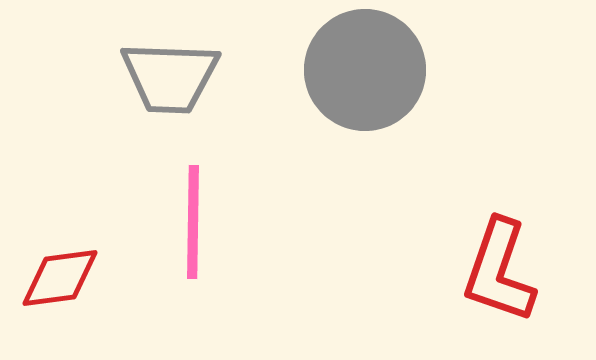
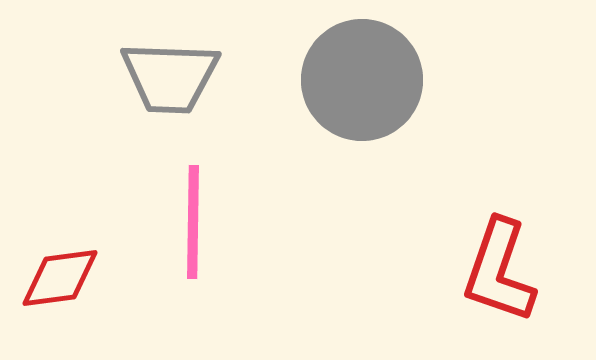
gray circle: moved 3 px left, 10 px down
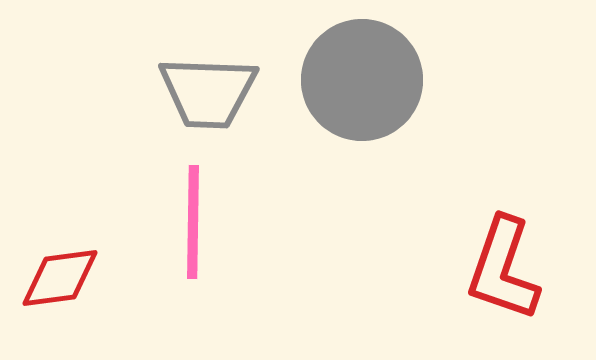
gray trapezoid: moved 38 px right, 15 px down
red L-shape: moved 4 px right, 2 px up
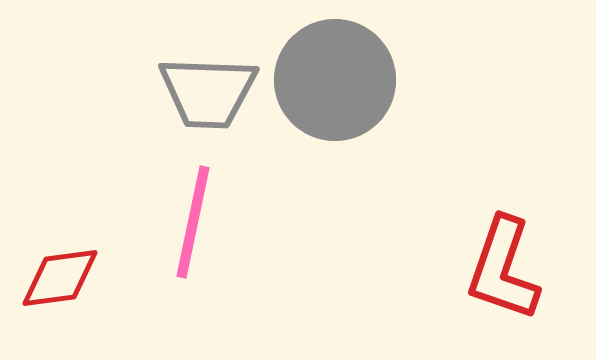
gray circle: moved 27 px left
pink line: rotated 11 degrees clockwise
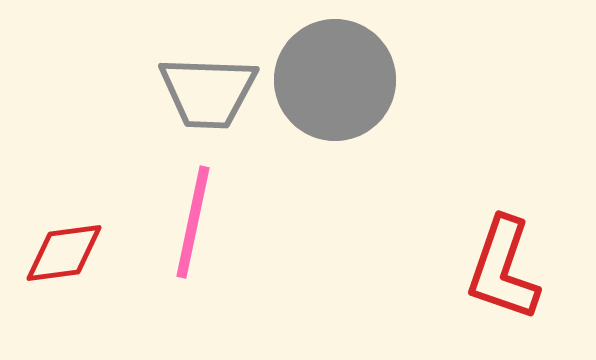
red diamond: moved 4 px right, 25 px up
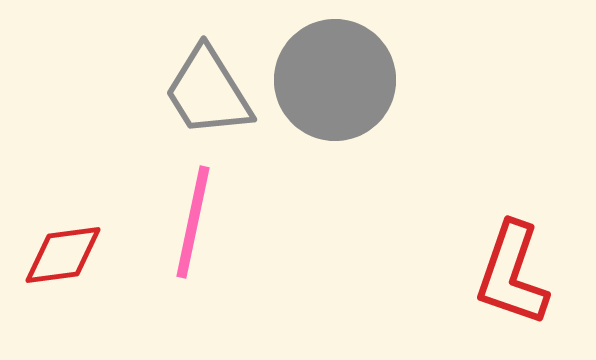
gray trapezoid: rotated 56 degrees clockwise
red diamond: moved 1 px left, 2 px down
red L-shape: moved 9 px right, 5 px down
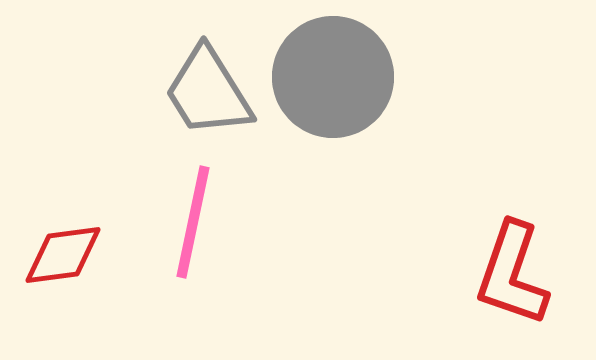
gray circle: moved 2 px left, 3 px up
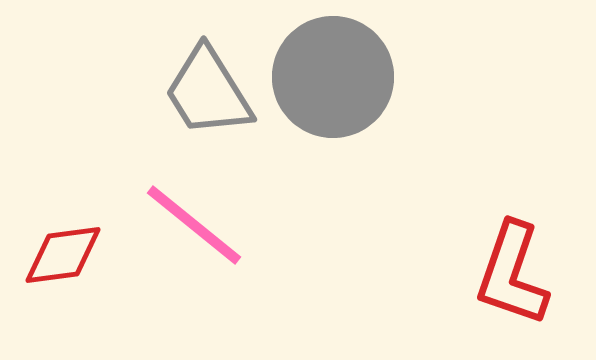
pink line: moved 1 px right, 3 px down; rotated 63 degrees counterclockwise
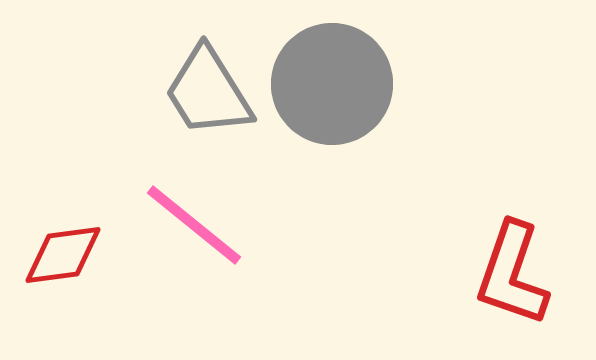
gray circle: moved 1 px left, 7 px down
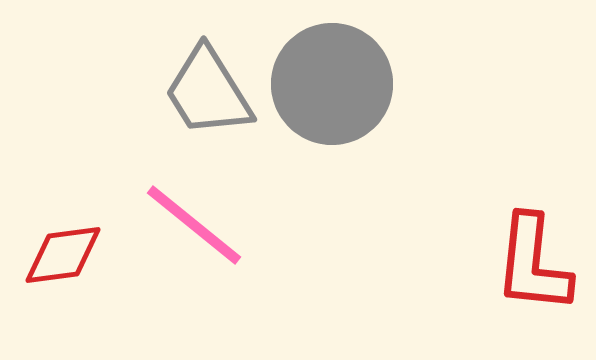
red L-shape: moved 21 px right, 10 px up; rotated 13 degrees counterclockwise
